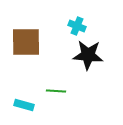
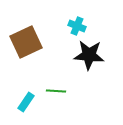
brown square: rotated 24 degrees counterclockwise
black star: moved 1 px right
cyan rectangle: moved 2 px right, 3 px up; rotated 72 degrees counterclockwise
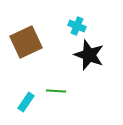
black star: rotated 16 degrees clockwise
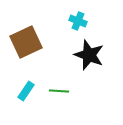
cyan cross: moved 1 px right, 5 px up
green line: moved 3 px right
cyan rectangle: moved 11 px up
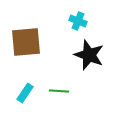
brown square: rotated 20 degrees clockwise
cyan rectangle: moved 1 px left, 2 px down
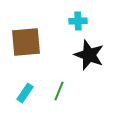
cyan cross: rotated 24 degrees counterclockwise
green line: rotated 72 degrees counterclockwise
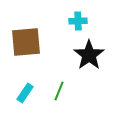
black star: rotated 16 degrees clockwise
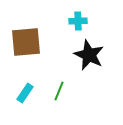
black star: rotated 12 degrees counterclockwise
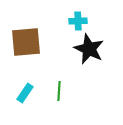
black star: moved 6 px up
green line: rotated 18 degrees counterclockwise
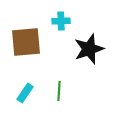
cyan cross: moved 17 px left
black star: rotated 28 degrees clockwise
